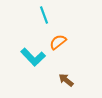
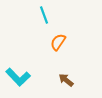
orange semicircle: rotated 18 degrees counterclockwise
cyan L-shape: moved 15 px left, 20 px down
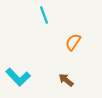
orange semicircle: moved 15 px right
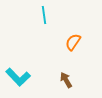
cyan line: rotated 12 degrees clockwise
brown arrow: rotated 21 degrees clockwise
